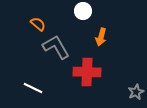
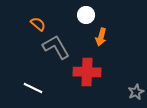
white circle: moved 3 px right, 4 px down
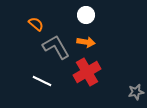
orange semicircle: moved 2 px left
orange arrow: moved 15 px left, 5 px down; rotated 96 degrees counterclockwise
red cross: rotated 32 degrees counterclockwise
white line: moved 9 px right, 7 px up
gray star: rotated 14 degrees clockwise
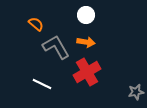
white line: moved 3 px down
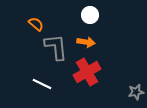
white circle: moved 4 px right
gray L-shape: rotated 24 degrees clockwise
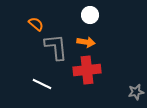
red cross: moved 2 px up; rotated 24 degrees clockwise
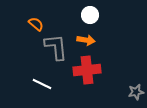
orange arrow: moved 2 px up
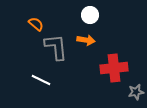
red cross: moved 27 px right, 2 px up
white line: moved 1 px left, 4 px up
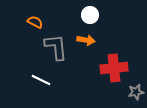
orange semicircle: moved 1 px left, 2 px up; rotated 14 degrees counterclockwise
